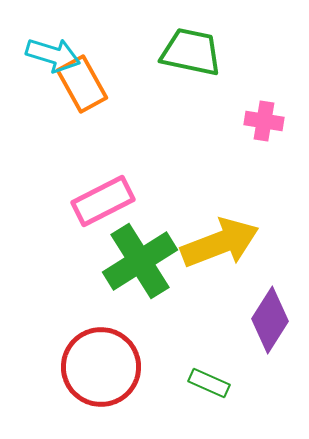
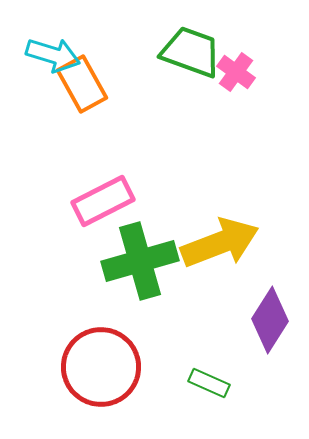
green trapezoid: rotated 8 degrees clockwise
pink cross: moved 28 px left, 49 px up; rotated 27 degrees clockwise
green cross: rotated 16 degrees clockwise
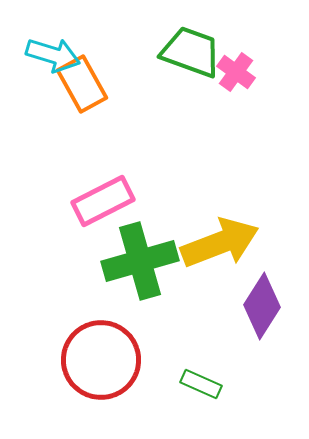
purple diamond: moved 8 px left, 14 px up
red circle: moved 7 px up
green rectangle: moved 8 px left, 1 px down
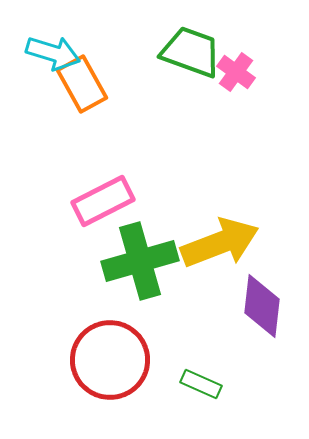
cyan arrow: moved 2 px up
purple diamond: rotated 26 degrees counterclockwise
red circle: moved 9 px right
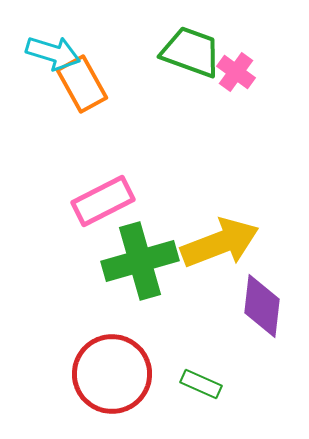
red circle: moved 2 px right, 14 px down
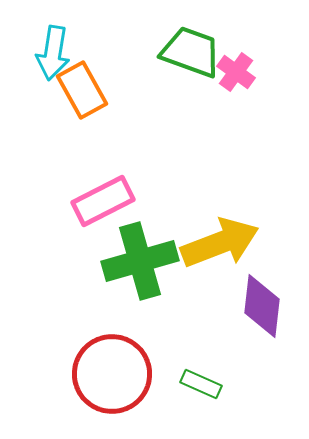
cyan arrow: rotated 82 degrees clockwise
orange rectangle: moved 6 px down
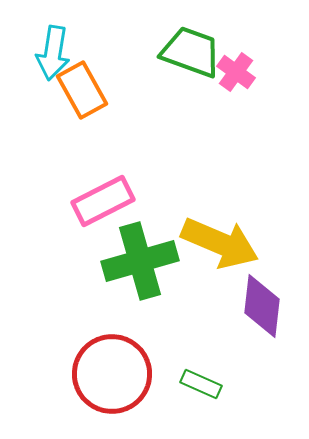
yellow arrow: rotated 44 degrees clockwise
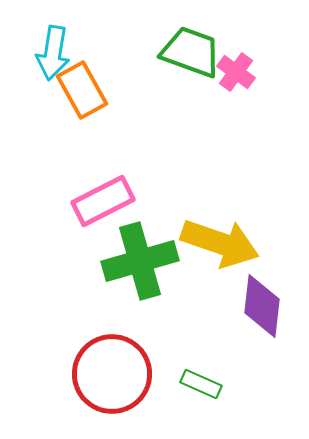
yellow arrow: rotated 4 degrees counterclockwise
